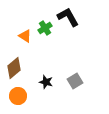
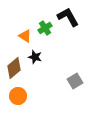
black star: moved 11 px left, 25 px up
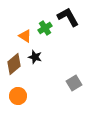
brown diamond: moved 4 px up
gray square: moved 1 px left, 2 px down
